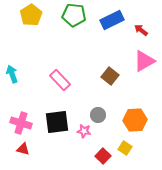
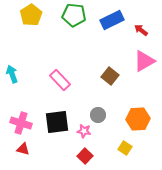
orange hexagon: moved 3 px right, 1 px up
red square: moved 18 px left
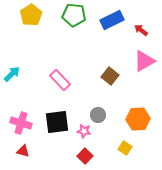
cyan arrow: rotated 66 degrees clockwise
red triangle: moved 2 px down
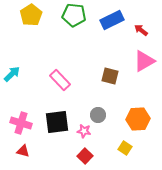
brown square: rotated 24 degrees counterclockwise
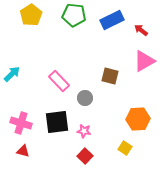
pink rectangle: moved 1 px left, 1 px down
gray circle: moved 13 px left, 17 px up
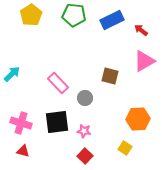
pink rectangle: moved 1 px left, 2 px down
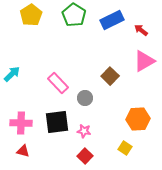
green pentagon: rotated 25 degrees clockwise
brown square: rotated 30 degrees clockwise
pink cross: rotated 15 degrees counterclockwise
